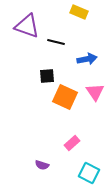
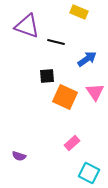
blue arrow: rotated 24 degrees counterclockwise
purple semicircle: moved 23 px left, 9 px up
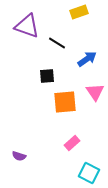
yellow rectangle: rotated 42 degrees counterclockwise
black line: moved 1 px right, 1 px down; rotated 18 degrees clockwise
orange square: moved 5 px down; rotated 30 degrees counterclockwise
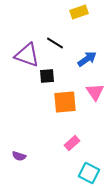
purple triangle: moved 29 px down
black line: moved 2 px left
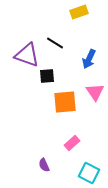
blue arrow: moved 2 px right; rotated 150 degrees clockwise
purple semicircle: moved 25 px right, 9 px down; rotated 48 degrees clockwise
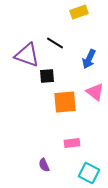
pink triangle: rotated 18 degrees counterclockwise
pink rectangle: rotated 35 degrees clockwise
